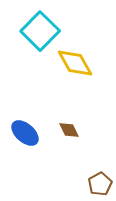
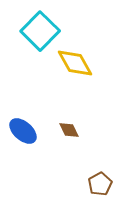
blue ellipse: moved 2 px left, 2 px up
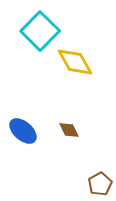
yellow diamond: moved 1 px up
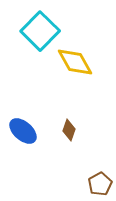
brown diamond: rotated 45 degrees clockwise
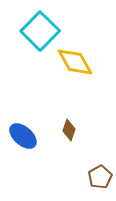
blue ellipse: moved 5 px down
brown pentagon: moved 7 px up
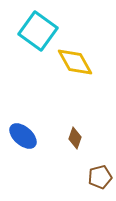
cyan square: moved 2 px left; rotated 9 degrees counterclockwise
brown diamond: moved 6 px right, 8 px down
brown pentagon: rotated 15 degrees clockwise
